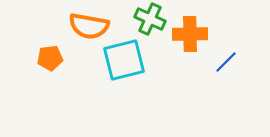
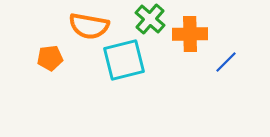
green cross: rotated 16 degrees clockwise
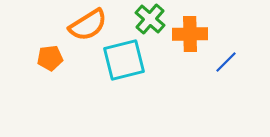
orange semicircle: moved 1 px left, 1 px up; rotated 42 degrees counterclockwise
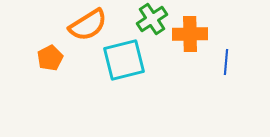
green cross: moved 2 px right; rotated 16 degrees clockwise
orange pentagon: rotated 20 degrees counterclockwise
blue line: rotated 40 degrees counterclockwise
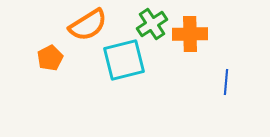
green cross: moved 5 px down
blue line: moved 20 px down
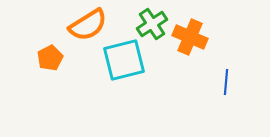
orange cross: moved 3 px down; rotated 24 degrees clockwise
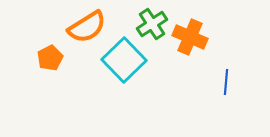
orange semicircle: moved 1 px left, 2 px down
cyan square: rotated 30 degrees counterclockwise
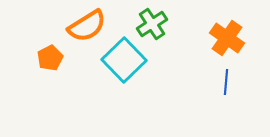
orange semicircle: moved 1 px up
orange cross: moved 37 px right, 1 px down; rotated 12 degrees clockwise
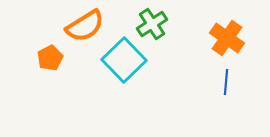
orange semicircle: moved 2 px left
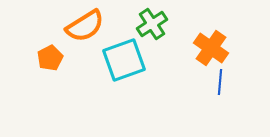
orange cross: moved 16 px left, 10 px down
cyan square: rotated 24 degrees clockwise
blue line: moved 6 px left
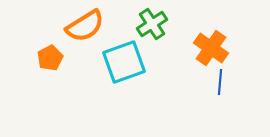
cyan square: moved 2 px down
